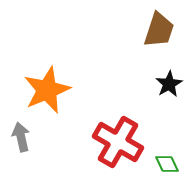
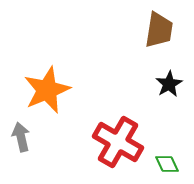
brown trapezoid: rotated 9 degrees counterclockwise
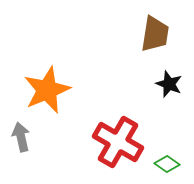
brown trapezoid: moved 4 px left, 4 px down
black star: rotated 20 degrees counterclockwise
green diamond: rotated 30 degrees counterclockwise
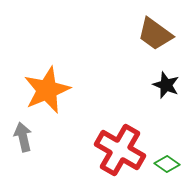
brown trapezoid: rotated 117 degrees clockwise
black star: moved 3 px left, 1 px down
gray arrow: moved 2 px right
red cross: moved 2 px right, 8 px down
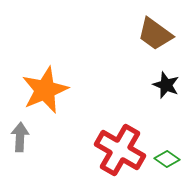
orange star: moved 2 px left
gray arrow: moved 3 px left; rotated 16 degrees clockwise
green diamond: moved 5 px up
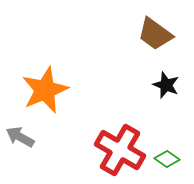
gray arrow: rotated 64 degrees counterclockwise
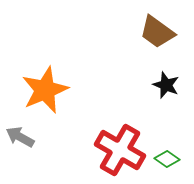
brown trapezoid: moved 2 px right, 2 px up
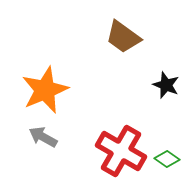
brown trapezoid: moved 34 px left, 5 px down
gray arrow: moved 23 px right
red cross: moved 1 px right, 1 px down
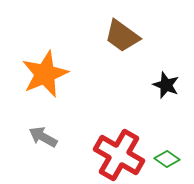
brown trapezoid: moved 1 px left, 1 px up
orange star: moved 16 px up
red cross: moved 2 px left, 4 px down
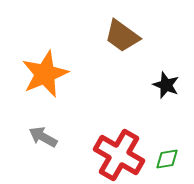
green diamond: rotated 45 degrees counterclockwise
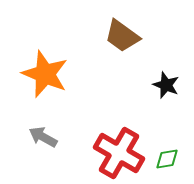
orange star: rotated 27 degrees counterclockwise
red cross: moved 2 px up
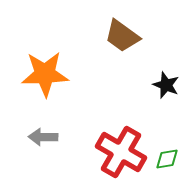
orange star: rotated 24 degrees counterclockwise
gray arrow: rotated 28 degrees counterclockwise
red cross: moved 2 px right, 1 px up
